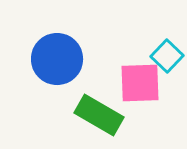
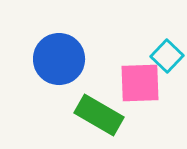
blue circle: moved 2 px right
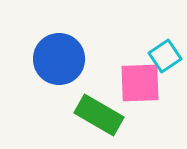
cyan square: moved 2 px left; rotated 12 degrees clockwise
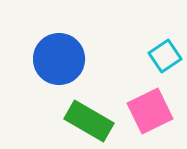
pink square: moved 10 px right, 28 px down; rotated 24 degrees counterclockwise
green rectangle: moved 10 px left, 6 px down
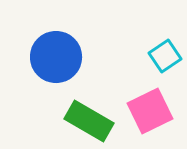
blue circle: moved 3 px left, 2 px up
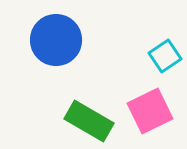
blue circle: moved 17 px up
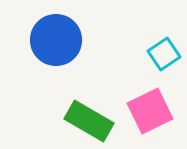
cyan square: moved 1 px left, 2 px up
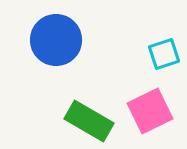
cyan square: rotated 16 degrees clockwise
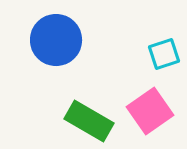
pink square: rotated 9 degrees counterclockwise
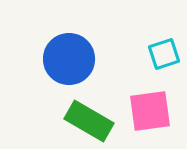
blue circle: moved 13 px right, 19 px down
pink square: rotated 27 degrees clockwise
